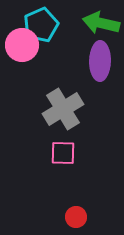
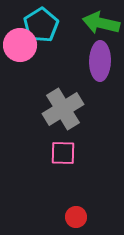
cyan pentagon: rotated 8 degrees counterclockwise
pink circle: moved 2 px left
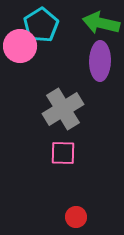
pink circle: moved 1 px down
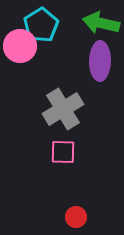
pink square: moved 1 px up
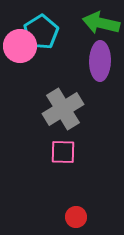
cyan pentagon: moved 7 px down
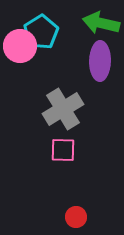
pink square: moved 2 px up
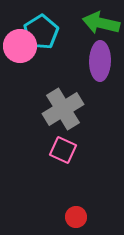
pink square: rotated 24 degrees clockwise
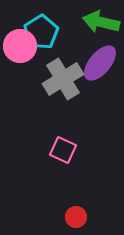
green arrow: moved 1 px up
purple ellipse: moved 2 px down; rotated 39 degrees clockwise
gray cross: moved 30 px up
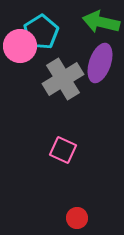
purple ellipse: rotated 21 degrees counterclockwise
red circle: moved 1 px right, 1 px down
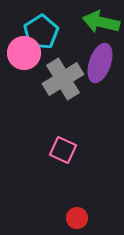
pink circle: moved 4 px right, 7 px down
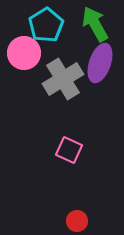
green arrow: moved 6 px left, 2 px down; rotated 48 degrees clockwise
cyan pentagon: moved 5 px right, 7 px up
pink square: moved 6 px right
red circle: moved 3 px down
